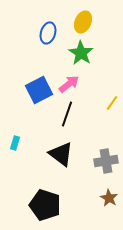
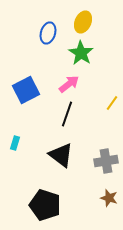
blue square: moved 13 px left
black triangle: moved 1 px down
brown star: rotated 12 degrees counterclockwise
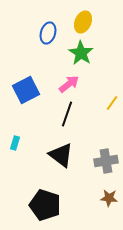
brown star: rotated 12 degrees counterclockwise
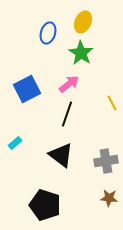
blue square: moved 1 px right, 1 px up
yellow line: rotated 63 degrees counterclockwise
cyan rectangle: rotated 32 degrees clockwise
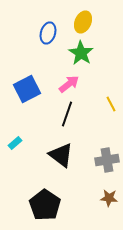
yellow line: moved 1 px left, 1 px down
gray cross: moved 1 px right, 1 px up
black pentagon: rotated 16 degrees clockwise
